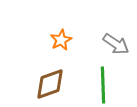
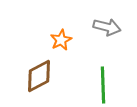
gray arrow: moved 9 px left, 17 px up; rotated 20 degrees counterclockwise
brown diamond: moved 11 px left, 8 px up; rotated 8 degrees counterclockwise
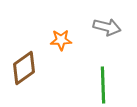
orange star: rotated 25 degrees clockwise
brown diamond: moved 15 px left, 8 px up; rotated 8 degrees counterclockwise
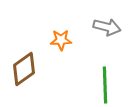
brown diamond: moved 1 px down
green line: moved 2 px right
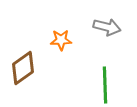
brown diamond: moved 1 px left, 1 px up
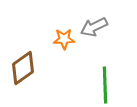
gray arrow: moved 13 px left; rotated 140 degrees clockwise
orange star: moved 3 px right, 1 px up
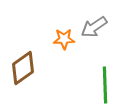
gray arrow: rotated 8 degrees counterclockwise
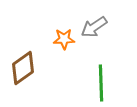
green line: moved 4 px left, 2 px up
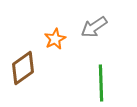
orange star: moved 9 px left; rotated 25 degrees counterclockwise
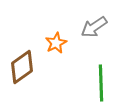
orange star: moved 1 px right, 4 px down
brown diamond: moved 1 px left, 1 px up
